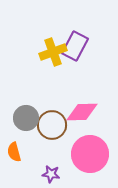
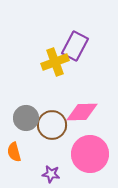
yellow cross: moved 2 px right, 10 px down
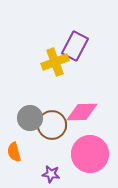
gray circle: moved 4 px right
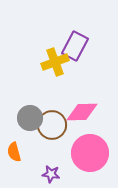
pink circle: moved 1 px up
